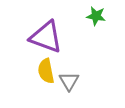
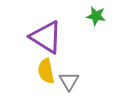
purple triangle: rotated 12 degrees clockwise
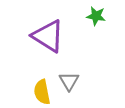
purple triangle: moved 2 px right, 1 px up
yellow semicircle: moved 4 px left, 21 px down
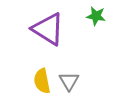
purple triangle: moved 7 px up
yellow semicircle: moved 11 px up
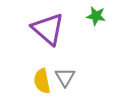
purple triangle: rotated 9 degrees clockwise
gray triangle: moved 4 px left, 4 px up
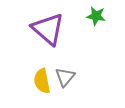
gray triangle: rotated 10 degrees clockwise
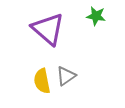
gray triangle: moved 1 px right, 1 px up; rotated 15 degrees clockwise
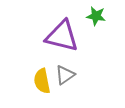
purple triangle: moved 14 px right, 7 px down; rotated 27 degrees counterclockwise
gray triangle: moved 1 px left, 1 px up
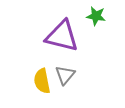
gray triangle: rotated 15 degrees counterclockwise
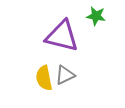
gray triangle: rotated 25 degrees clockwise
yellow semicircle: moved 2 px right, 3 px up
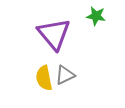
purple triangle: moved 8 px left, 2 px up; rotated 36 degrees clockwise
